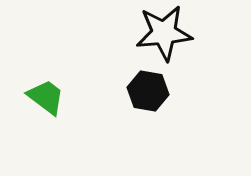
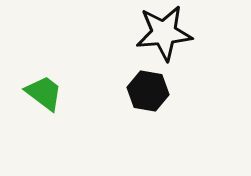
green trapezoid: moved 2 px left, 4 px up
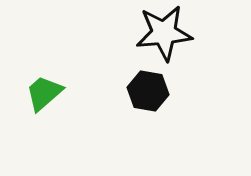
green trapezoid: rotated 78 degrees counterclockwise
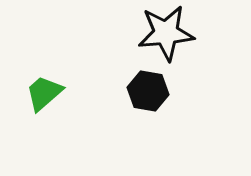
black star: moved 2 px right
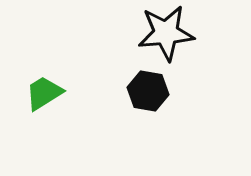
green trapezoid: rotated 9 degrees clockwise
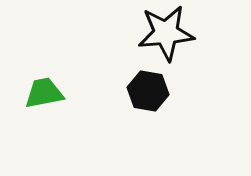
green trapezoid: rotated 21 degrees clockwise
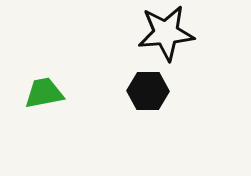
black hexagon: rotated 9 degrees counterclockwise
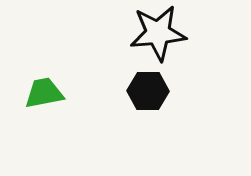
black star: moved 8 px left
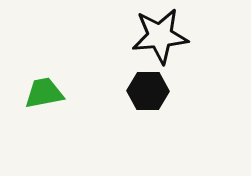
black star: moved 2 px right, 3 px down
